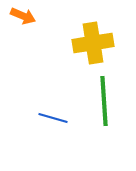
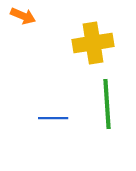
green line: moved 3 px right, 3 px down
blue line: rotated 16 degrees counterclockwise
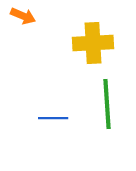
yellow cross: rotated 6 degrees clockwise
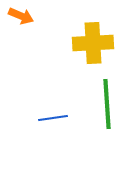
orange arrow: moved 2 px left
blue line: rotated 8 degrees counterclockwise
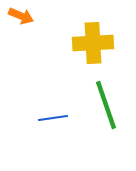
green line: moved 1 px left, 1 px down; rotated 15 degrees counterclockwise
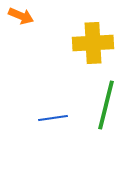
green line: rotated 33 degrees clockwise
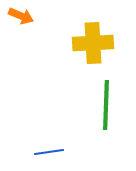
green line: rotated 12 degrees counterclockwise
blue line: moved 4 px left, 34 px down
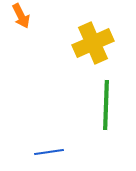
orange arrow: rotated 40 degrees clockwise
yellow cross: rotated 21 degrees counterclockwise
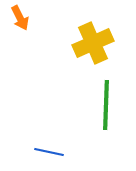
orange arrow: moved 1 px left, 2 px down
blue line: rotated 20 degrees clockwise
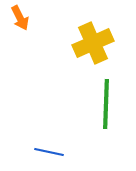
green line: moved 1 px up
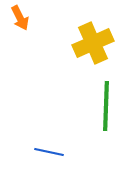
green line: moved 2 px down
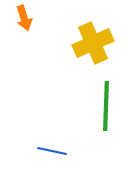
orange arrow: moved 4 px right; rotated 10 degrees clockwise
blue line: moved 3 px right, 1 px up
